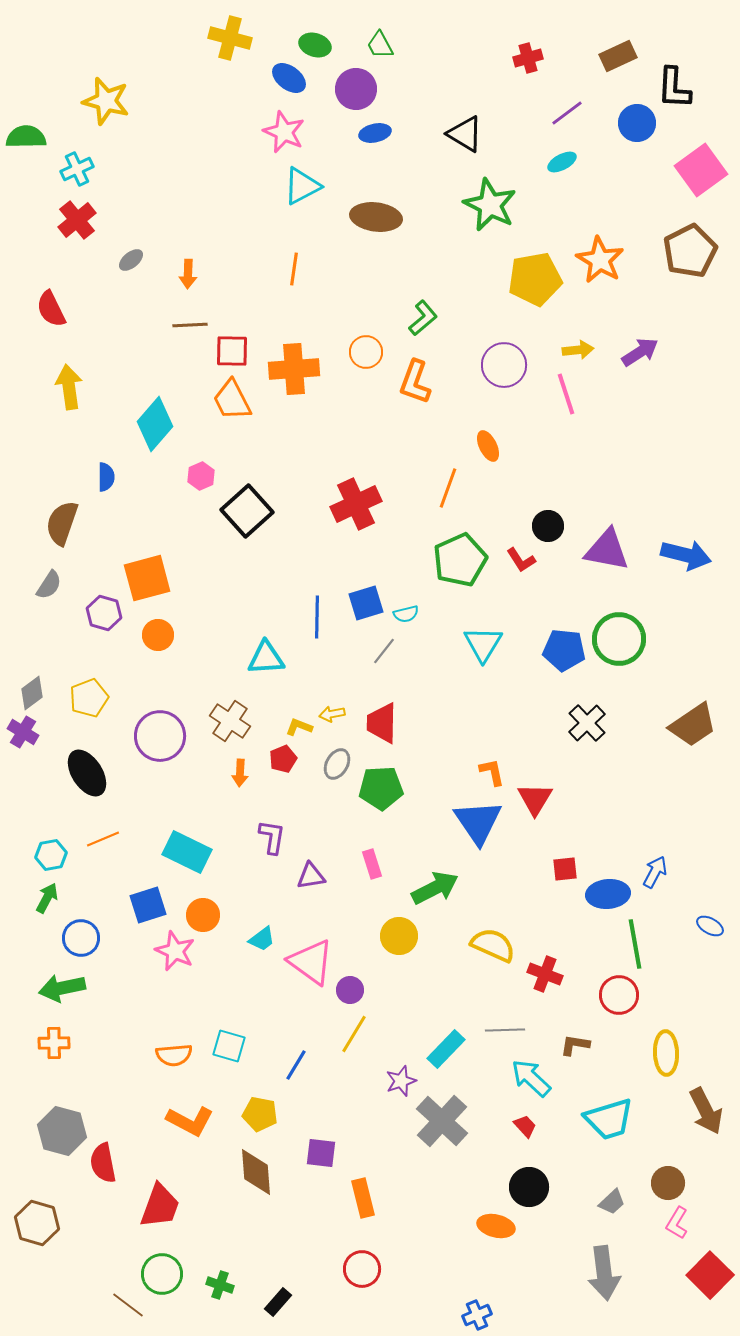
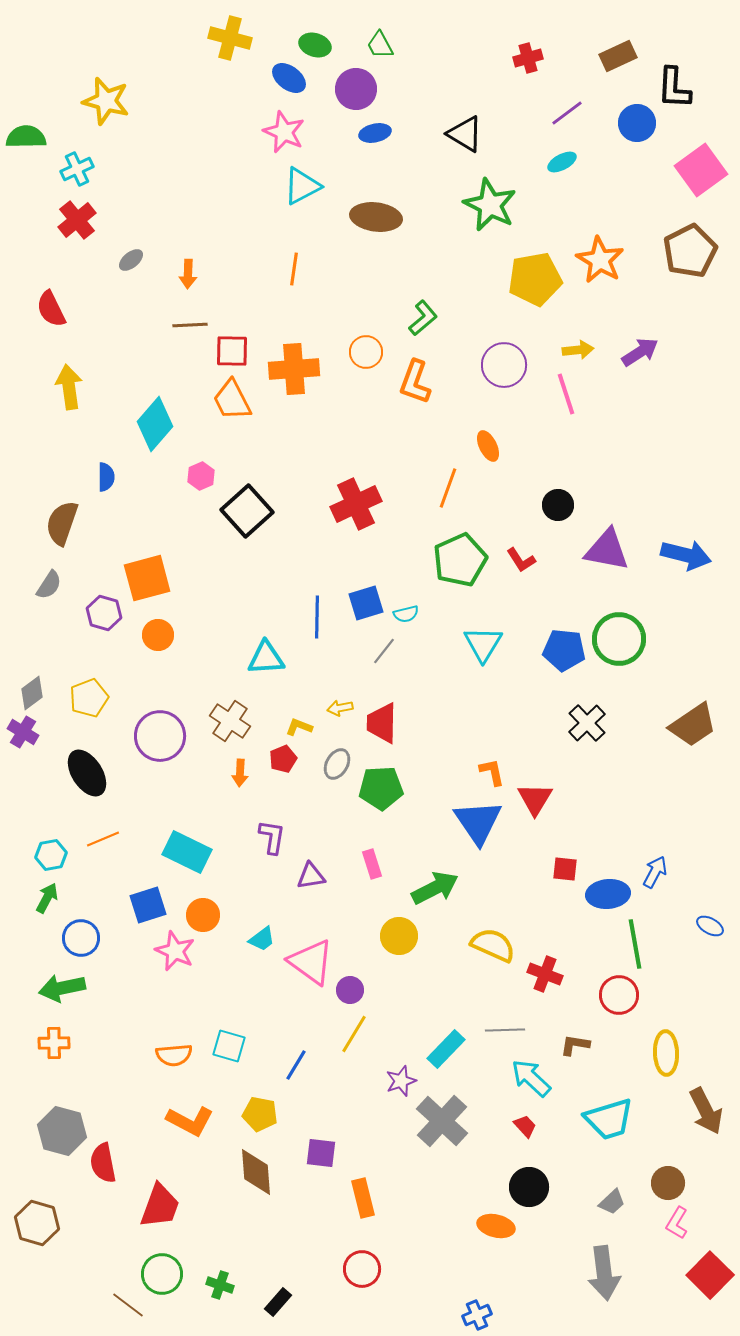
black circle at (548, 526): moved 10 px right, 21 px up
yellow arrow at (332, 714): moved 8 px right, 6 px up
red square at (565, 869): rotated 12 degrees clockwise
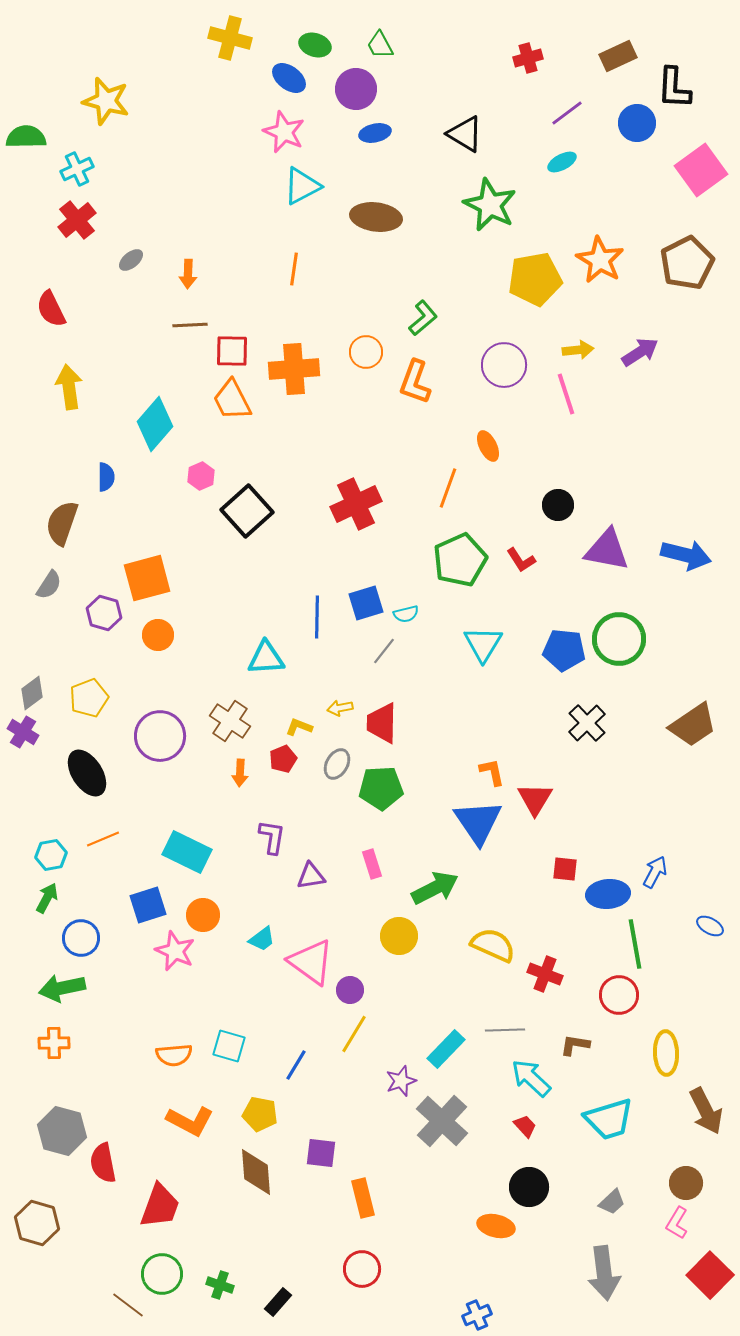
brown pentagon at (690, 251): moved 3 px left, 12 px down
brown circle at (668, 1183): moved 18 px right
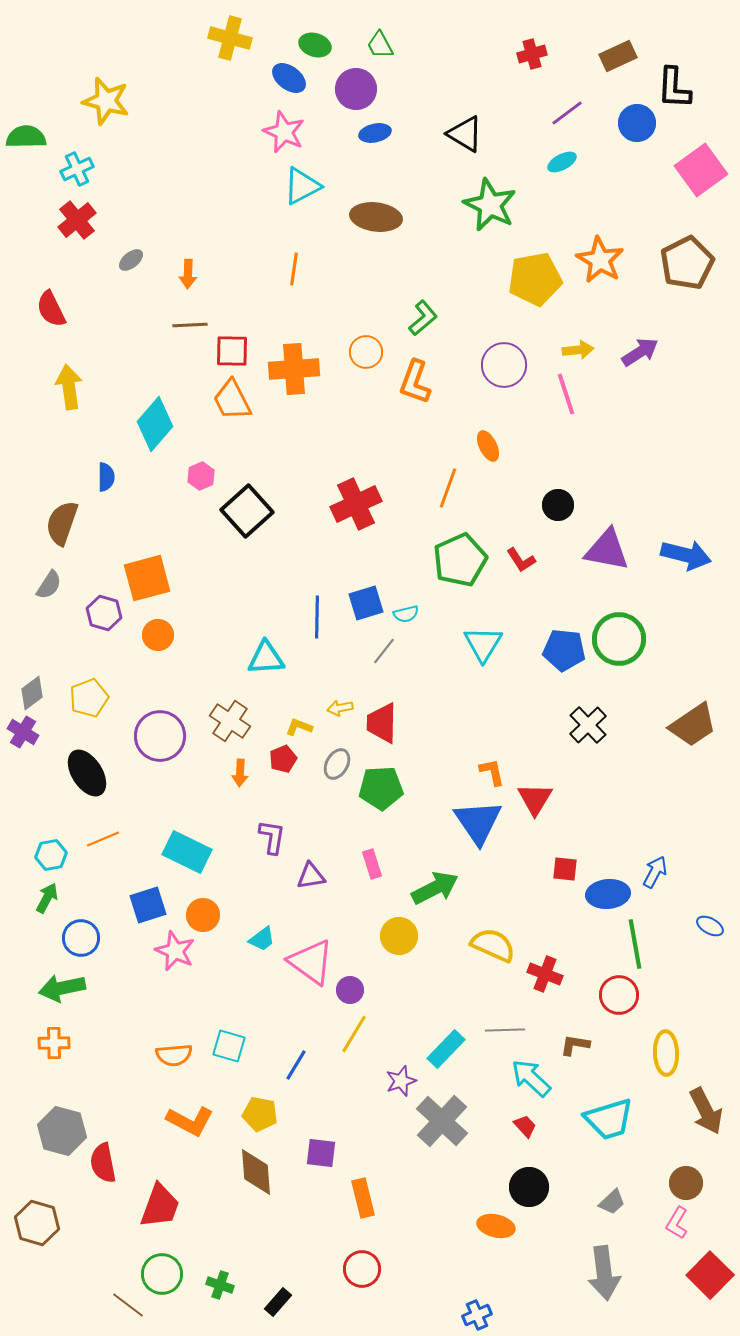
red cross at (528, 58): moved 4 px right, 4 px up
black cross at (587, 723): moved 1 px right, 2 px down
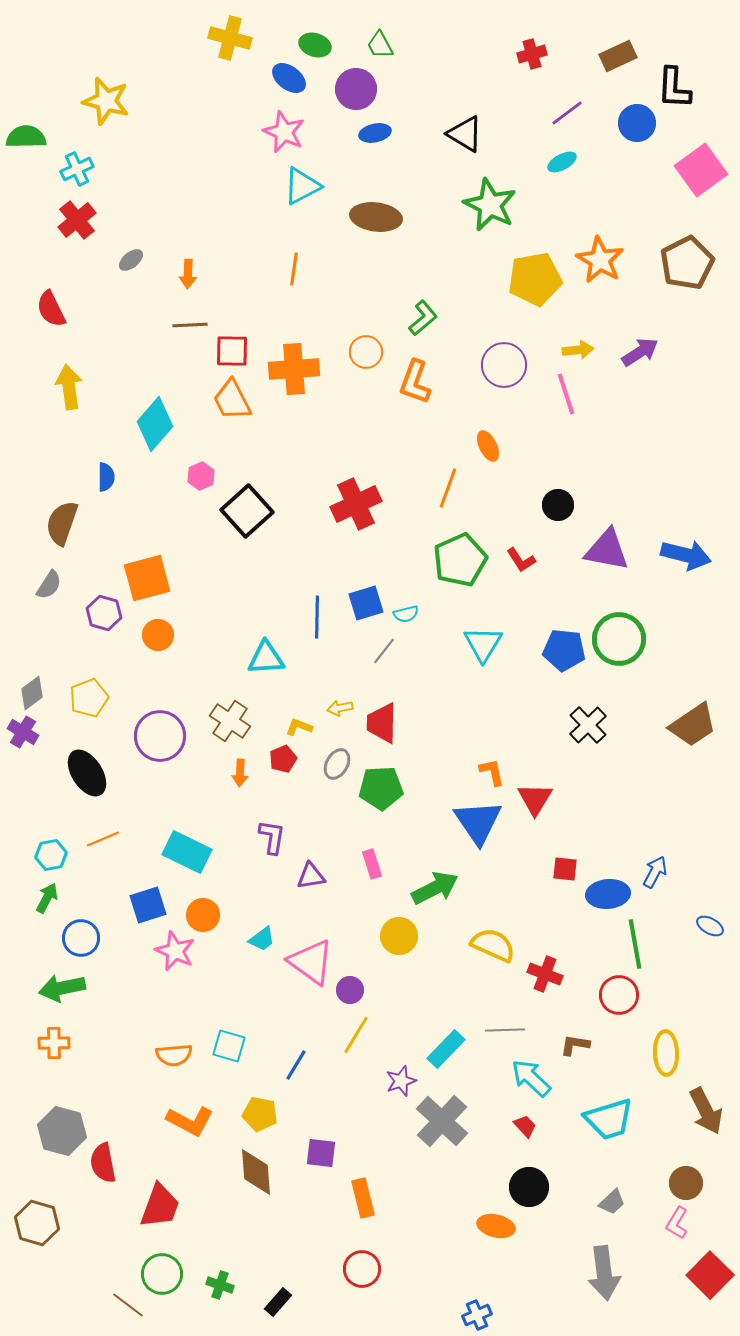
yellow line at (354, 1034): moved 2 px right, 1 px down
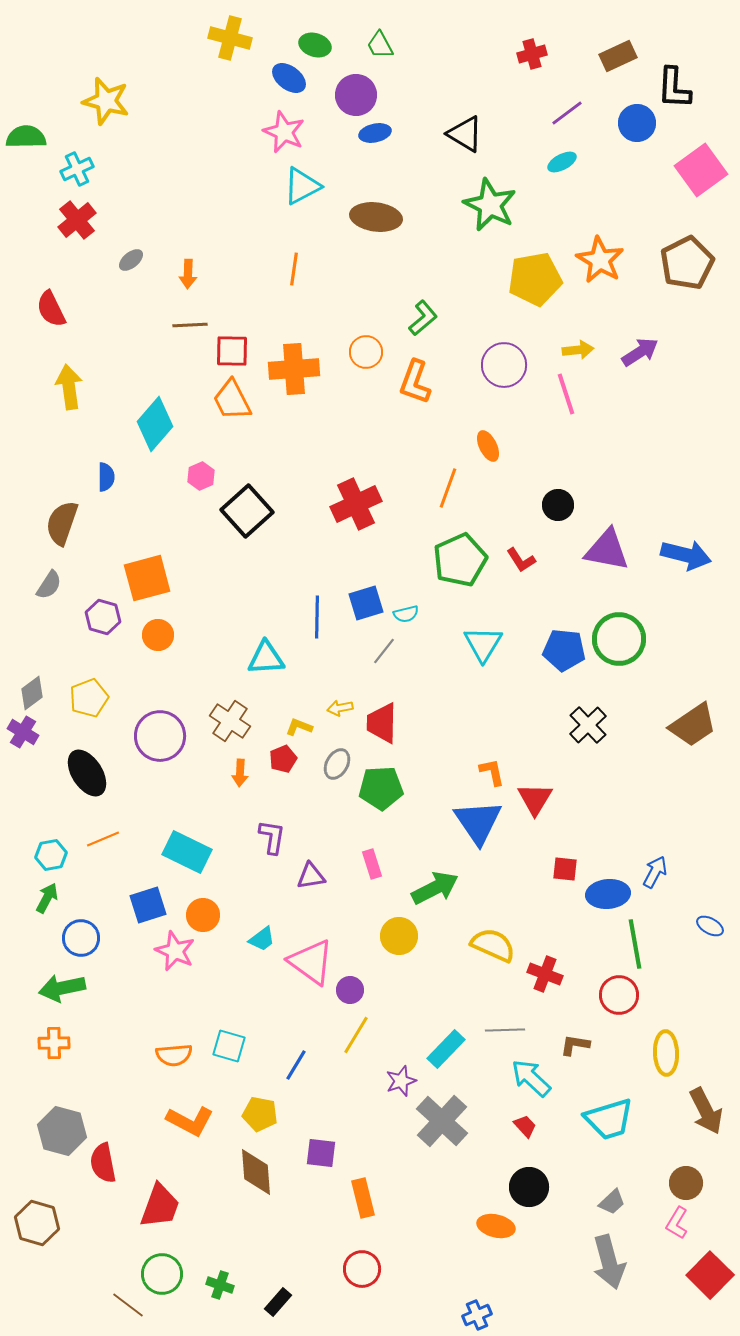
purple circle at (356, 89): moved 6 px down
purple hexagon at (104, 613): moved 1 px left, 4 px down
gray arrow at (604, 1273): moved 5 px right, 11 px up; rotated 8 degrees counterclockwise
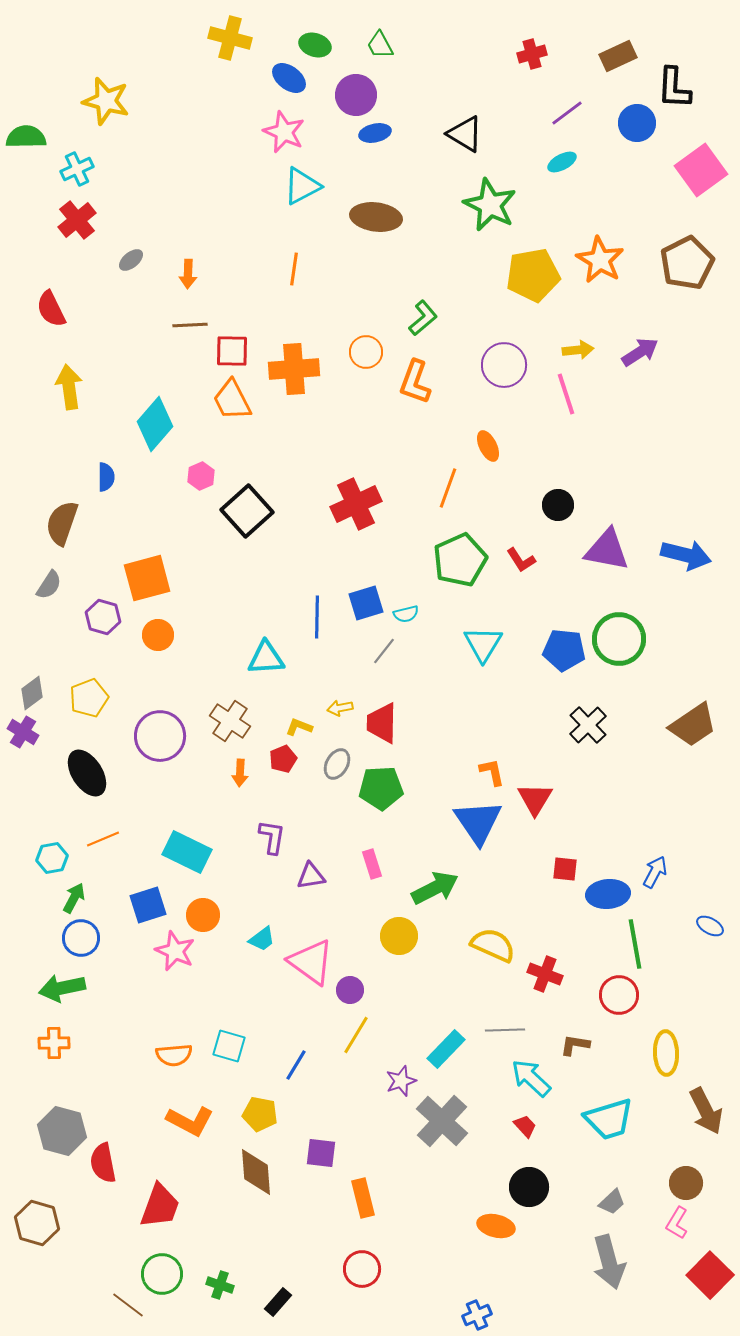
yellow pentagon at (535, 279): moved 2 px left, 4 px up
cyan hexagon at (51, 855): moved 1 px right, 3 px down
green arrow at (47, 898): moved 27 px right
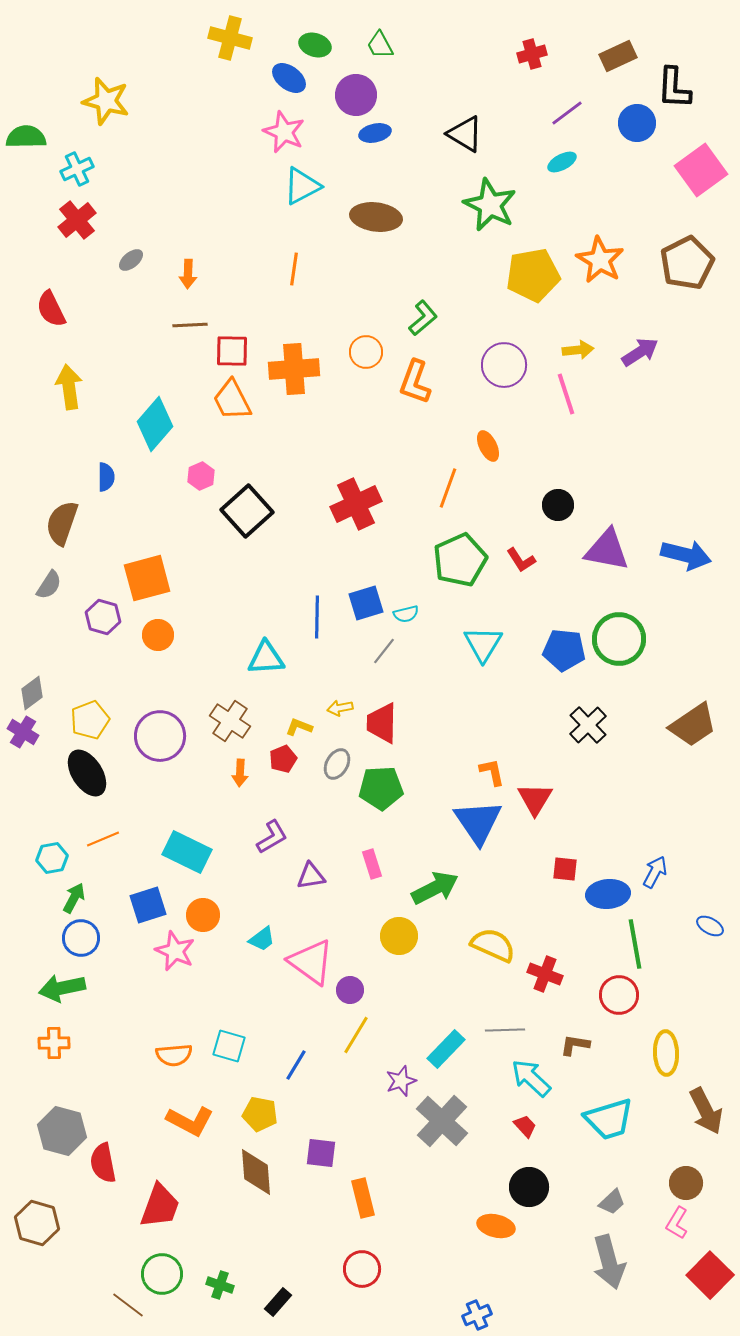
yellow pentagon at (89, 698): moved 1 px right, 22 px down
purple L-shape at (272, 837): rotated 51 degrees clockwise
